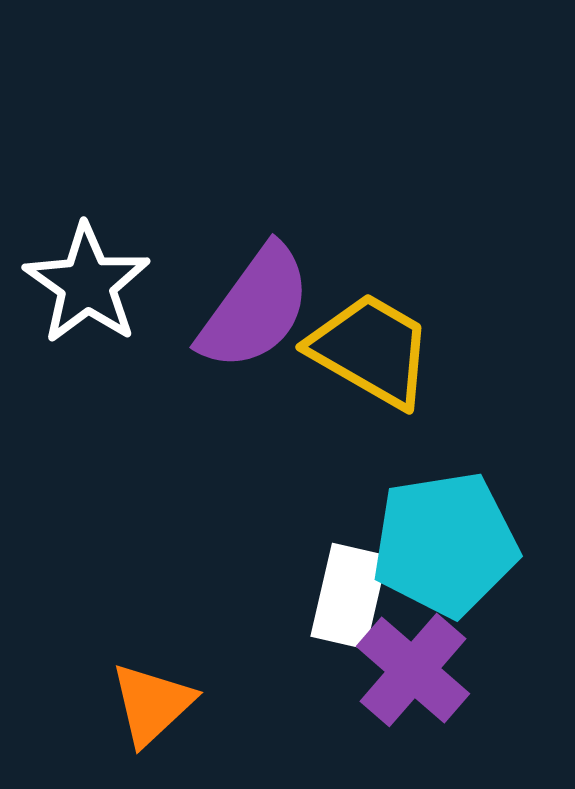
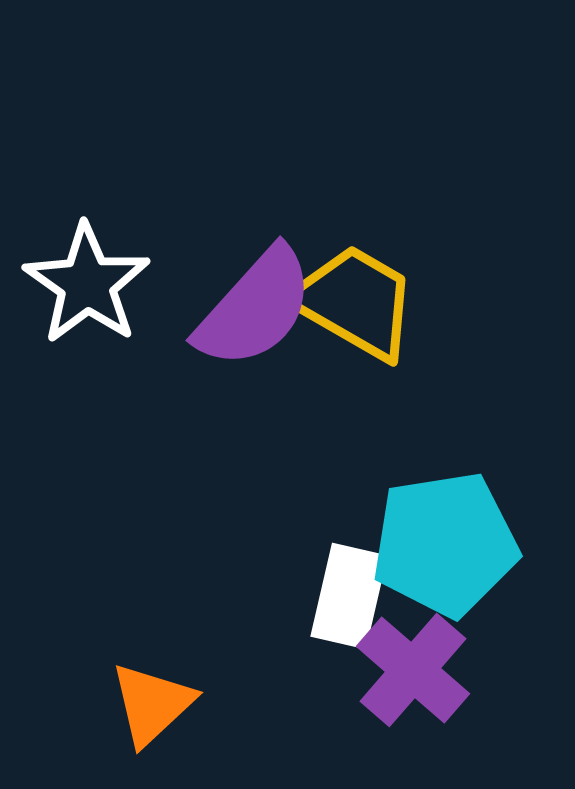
purple semicircle: rotated 6 degrees clockwise
yellow trapezoid: moved 16 px left, 48 px up
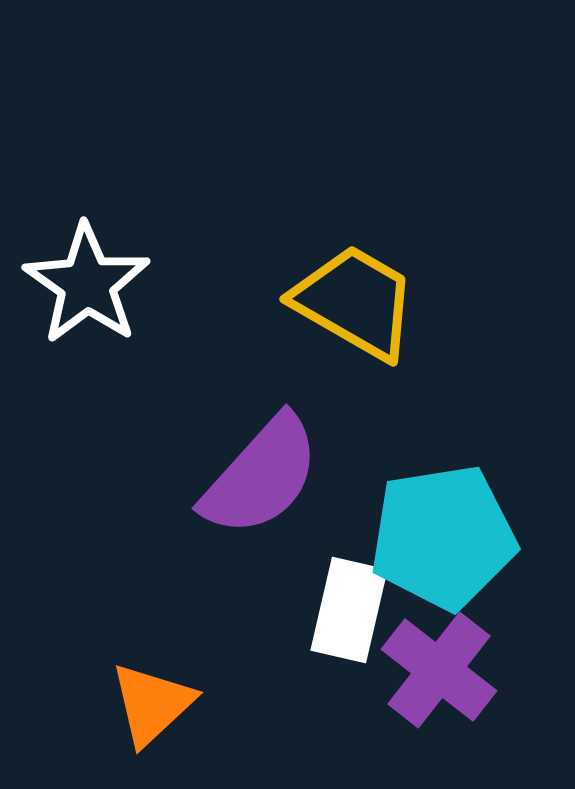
purple semicircle: moved 6 px right, 168 px down
cyan pentagon: moved 2 px left, 7 px up
white rectangle: moved 14 px down
purple cross: moved 26 px right; rotated 3 degrees counterclockwise
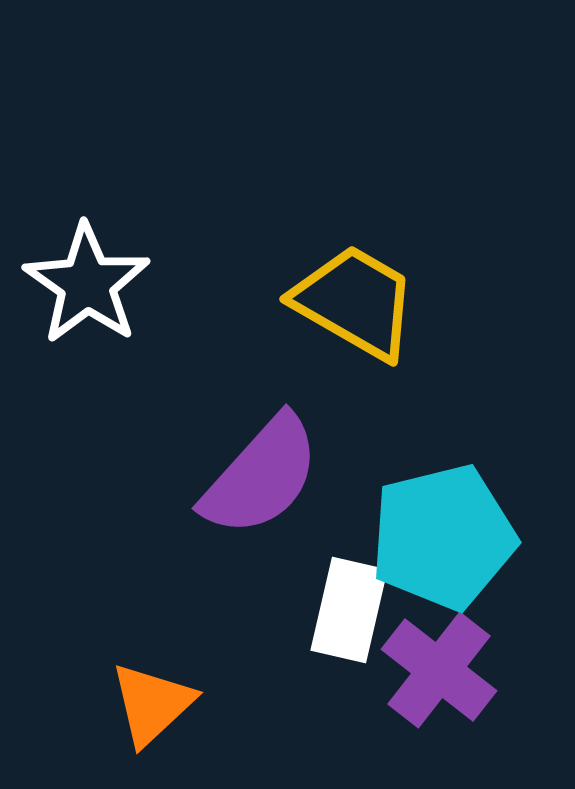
cyan pentagon: rotated 5 degrees counterclockwise
